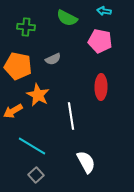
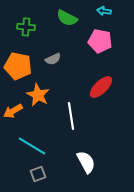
red ellipse: rotated 45 degrees clockwise
gray square: moved 2 px right, 1 px up; rotated 21 degrees clockwise
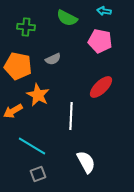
white line: rotated 12 degrees clockwise
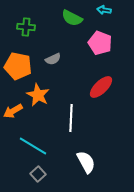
cyan arrow: moved 1 px up
green semicircle: moved 5 px right
pink pentagon: moved 2 px down; rotated 10 degrees clockwise
white line: moved 2 px down
cyan line: moved 1 px right
gray square: rotated 21 degrees counterclockwise
